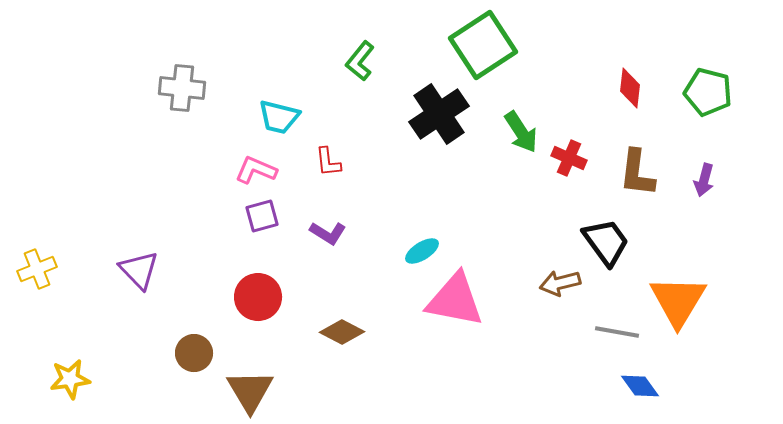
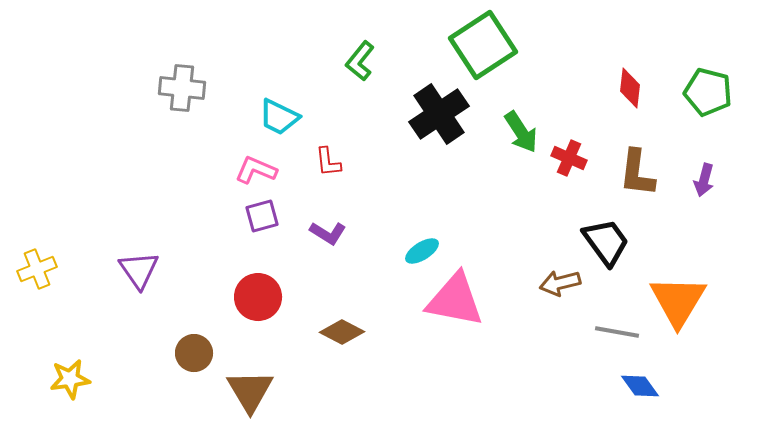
cyan trapezoid: rotated 12 degrees clockwise
purple triangle: rotated 9 degrees clockwise
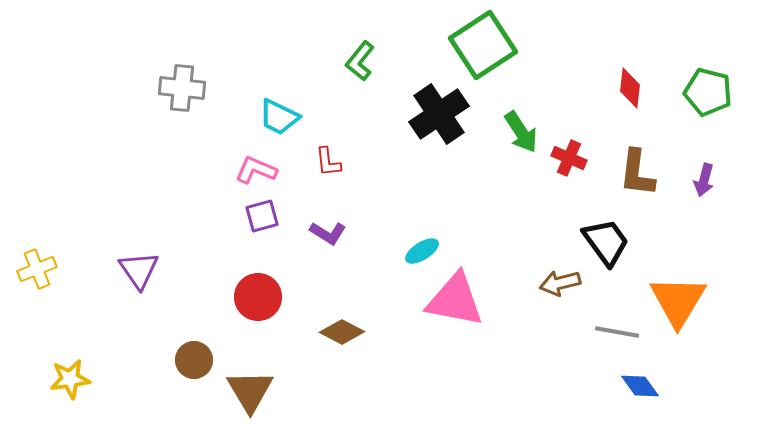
brown circle: moved 7 px down
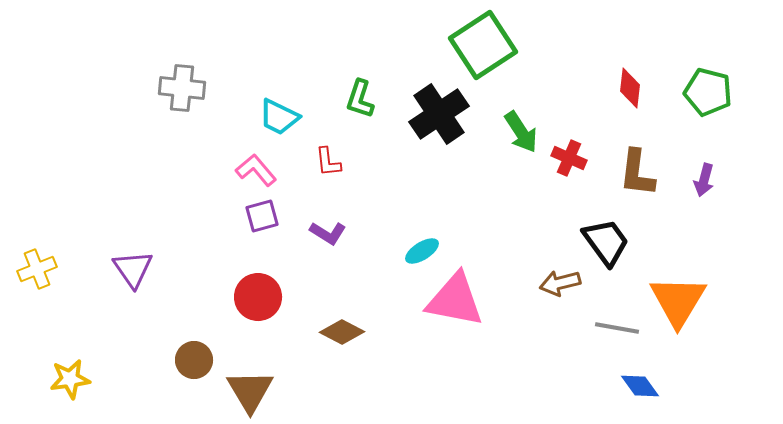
green L-shape: moved 38 px down; rotated 21 degrees counterclockwise
pink L-shape: rotated 27 degrees clockwise
purple triangle: moved 6 px left, 1 px up
gray line: moved 4 px up
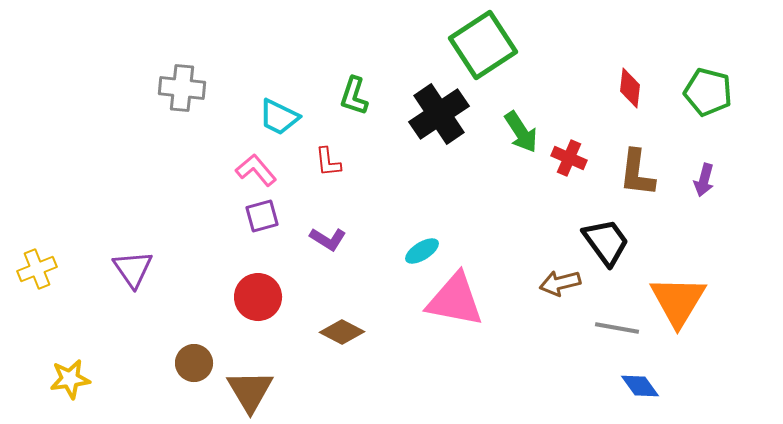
green L-shape: moved 6 px left, 3 px up
purple L-shape: moved 6 px down
brown circle: moved 3 px down
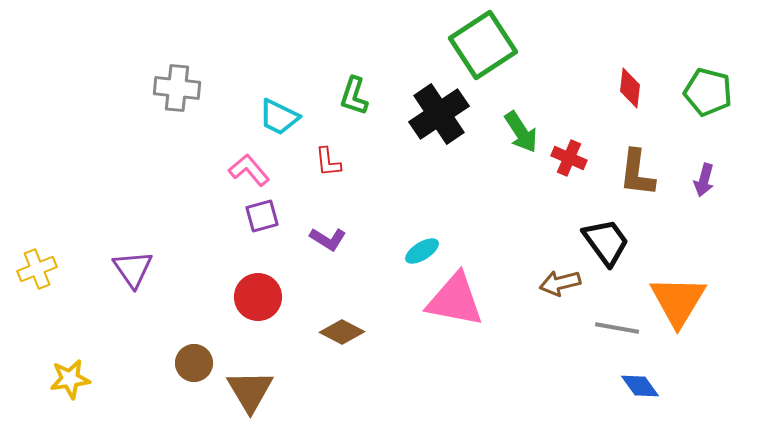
gray cross: moved 5 px left
pink L-shape: moved 7 px left
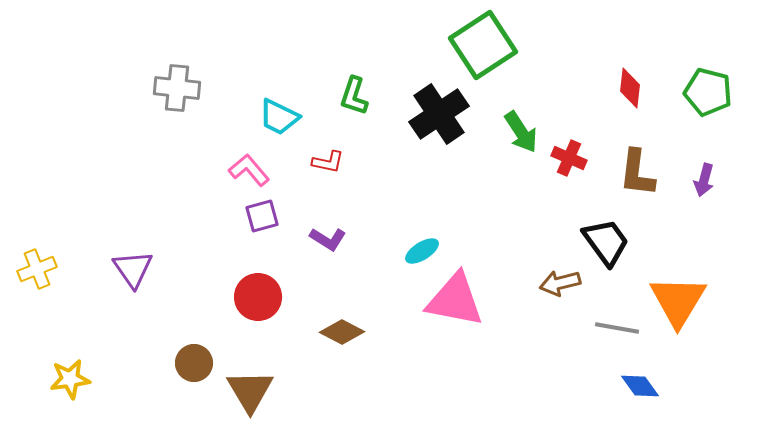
red L-shape: rotated 72 degrees counterclockwise
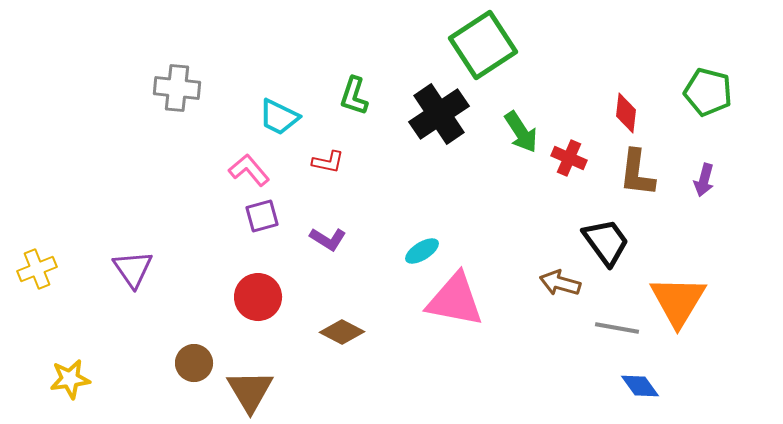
red diamond: moved 4 px left, 25 px down
brown arrow: rotated 30 degrees clockwise
